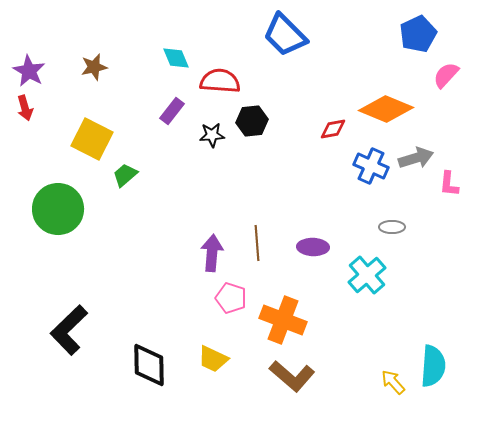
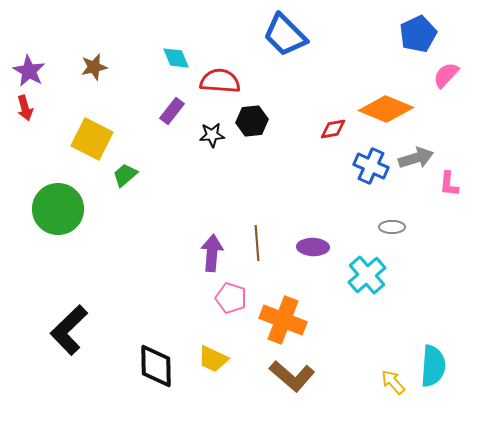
black diamond: moved 7 px right, 1 px down
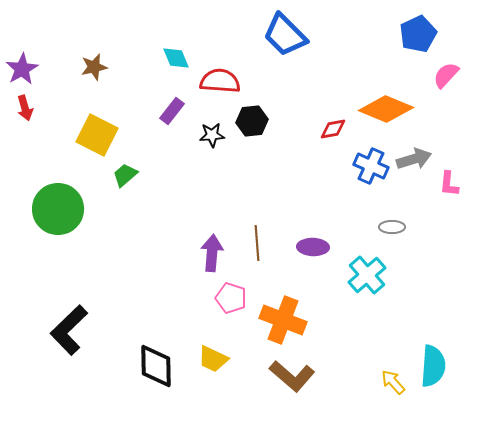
purple star: moved 7 px left, 2 px up; rotated 12 degrees clockwise
yellow square: moved 5 px right, 4 px up
gray arrow: moved 2 px left, 1 px down
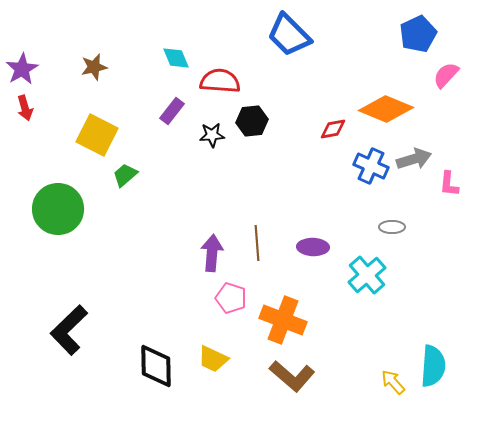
blue trapezoid: moved 4 px right
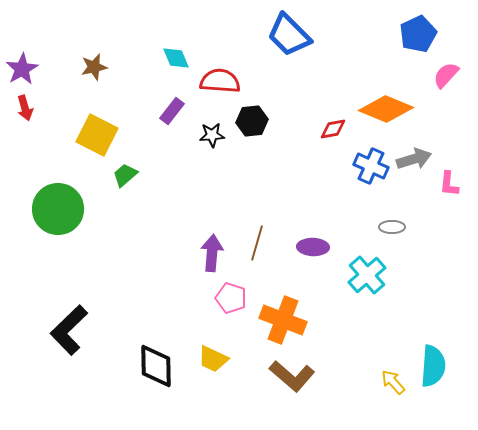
brown line: rotated 20 degrees clockwise
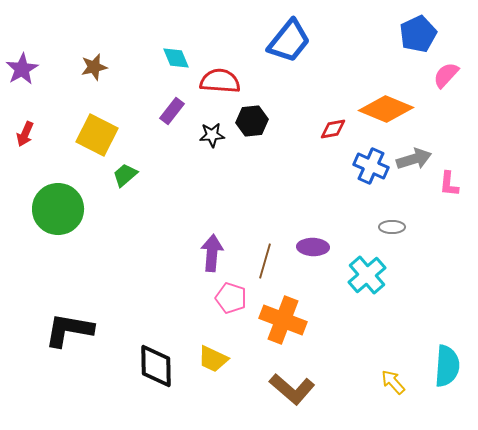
blue trapezoid: moved 6 px down; rotated 96 degrees counterclockwise
red arrow: moved 26 px down; rotated 40 degrees clockwise
brown line: moved 8 px right, 18 px down
black L-shape: rotated 54 degrees clockwise
cyan semicircle: moved 14 px right
brown L-shape: moved 13 px down
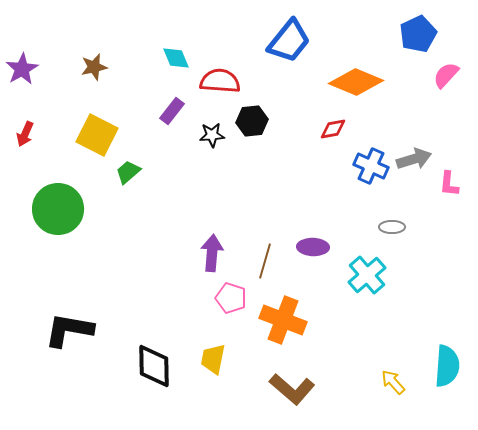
orange diamond: moved 30 px left, 27 px up
green trapezoid: moved 3 px right, 3 px up
yellow trapezoid: rotated 76 degrees clockwise
black diamond: moved 2 px left
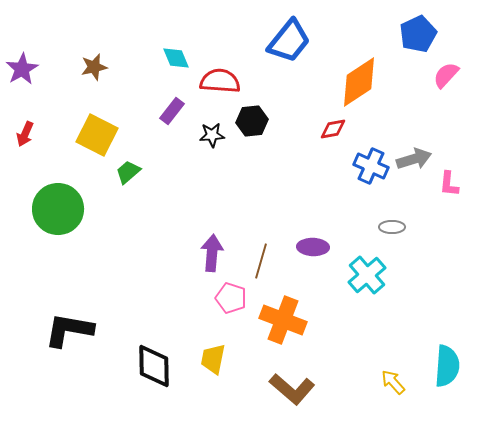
orange diamond: moved 3 px right; rotated 56 degrees counterclockwise
brown line: moved 4 px left
